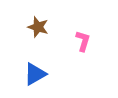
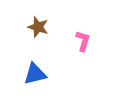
blue triangle: rotated 15 degrees clockwise
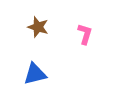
pink L-shape: moved 2 px right, 7 px up
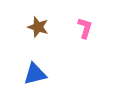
pink L-shape: moved 6 px up
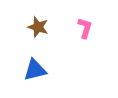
blue triangle: moved 4 px up
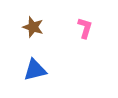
brown star: moved 5 px left
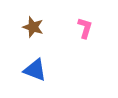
blue triangle: rotated 35 degrees clockwise
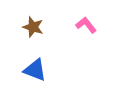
pink L-shape: moved 1 px right, 3 px up; rotated 55 degrees counterclockwise
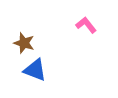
brown star: moved 9 px left, 16 px down
